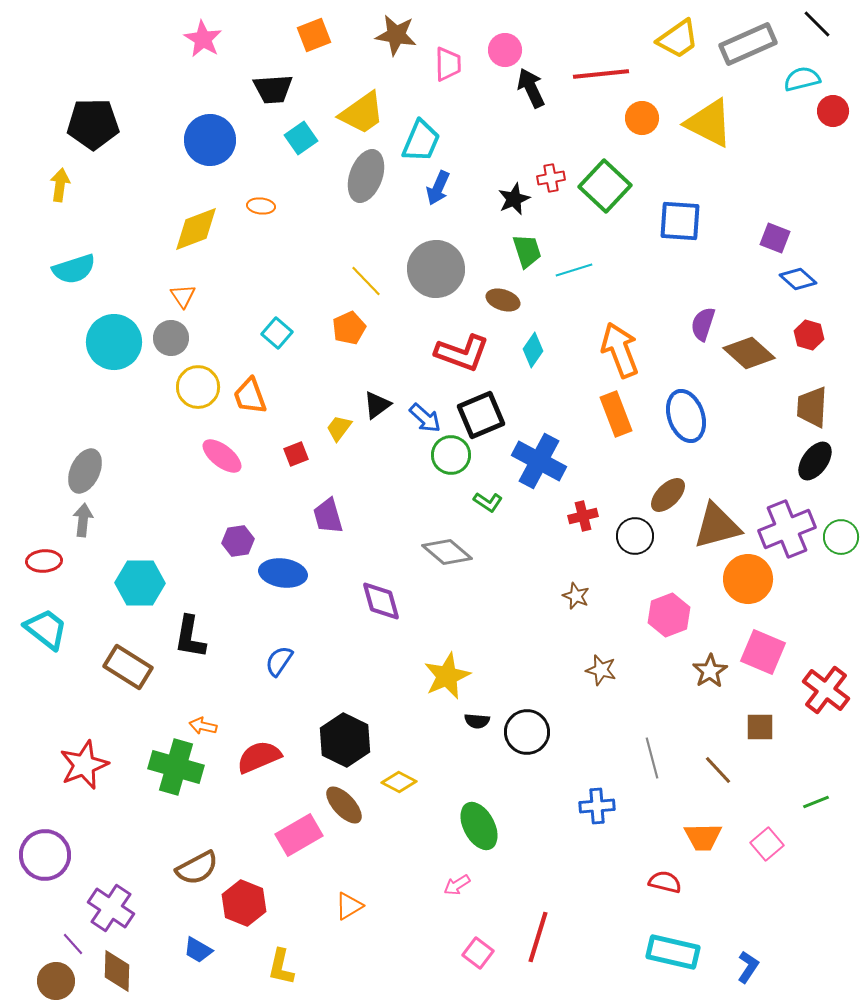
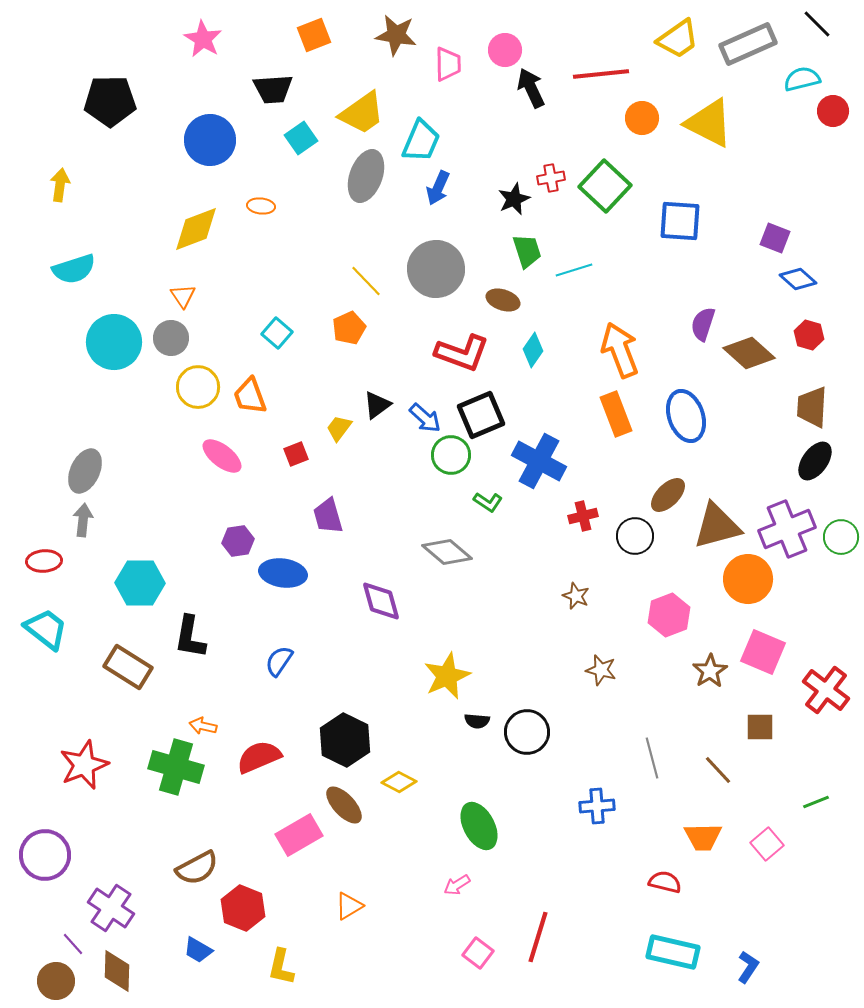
black pentagon at (93, 124): moved 17 px right, 23 px up
red hexagon at (244, 903): moved 1 px left, 5 px down
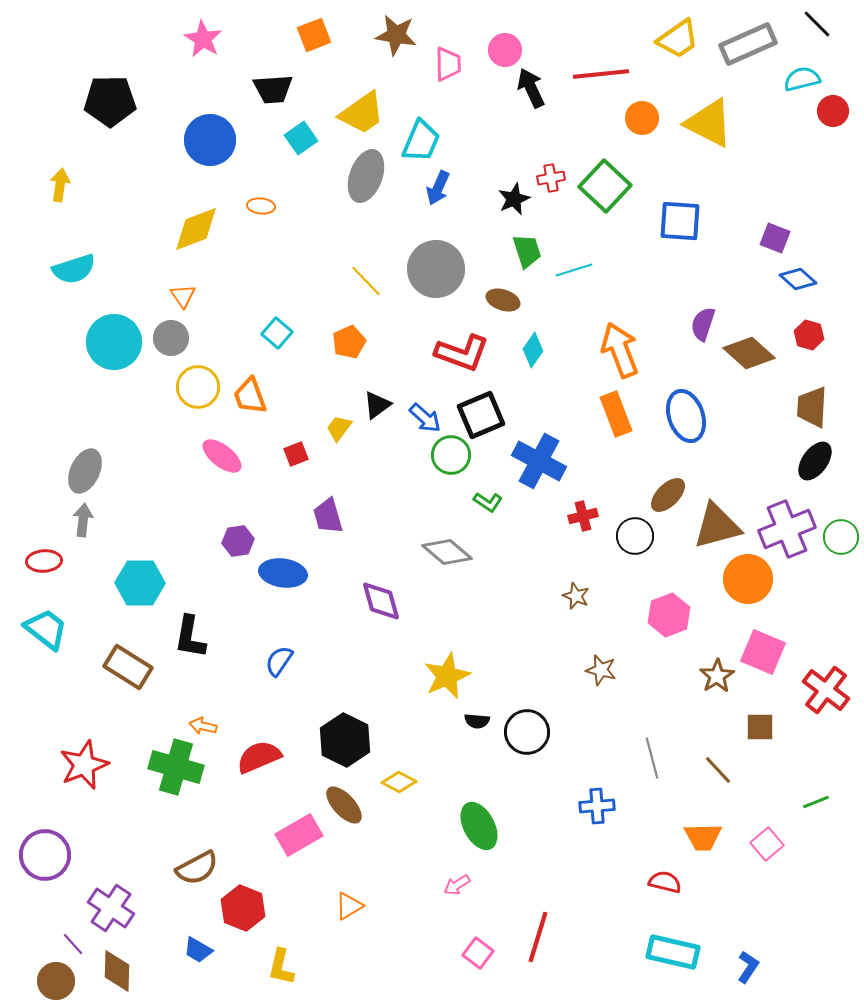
orange pentagon at (349, 328): moved 14 px down
brown star at (710, 671): moved 7 px right, 5 px down
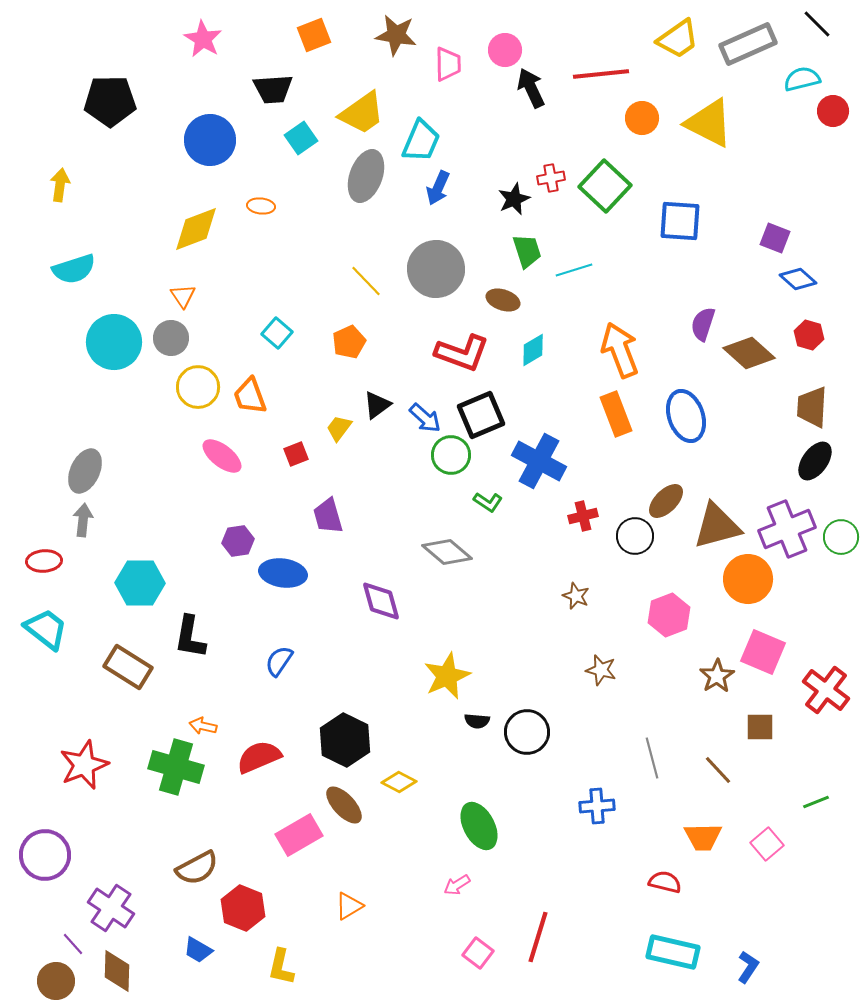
cyan diamond at (533, 350): rotated 24 degrees clockwise
brown ellipse at (668, 495): moved 2 px left, 6 px down
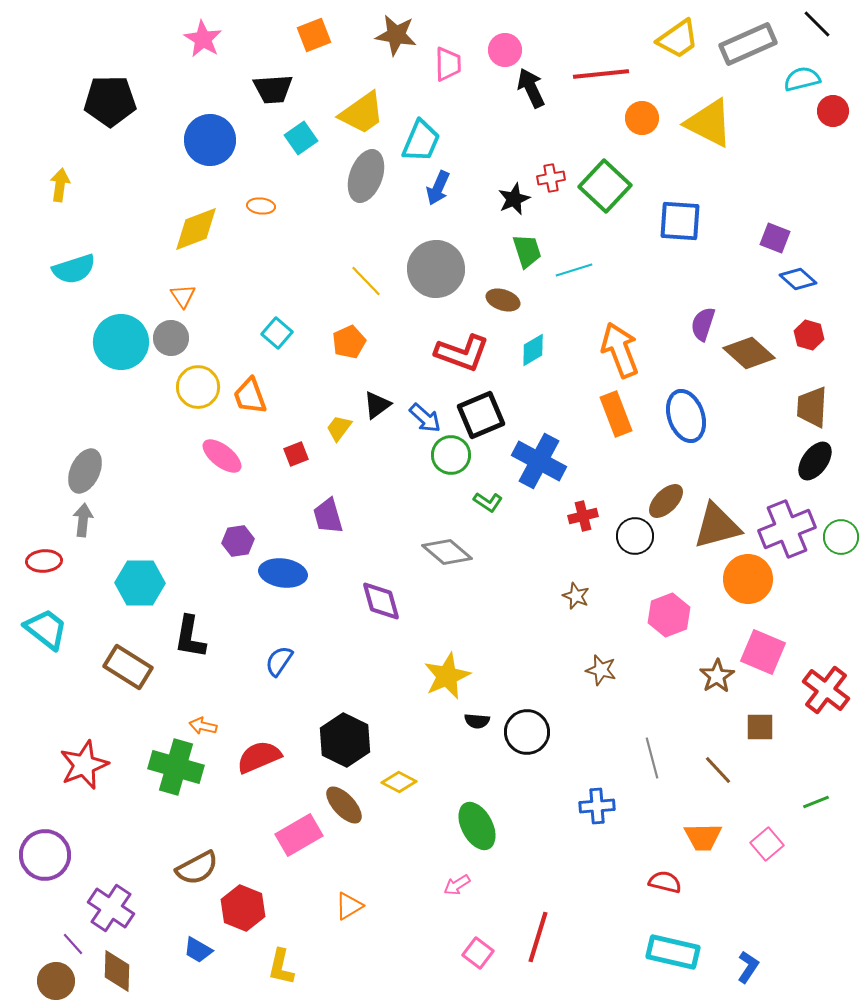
cyan circle at (114, 342): moved 7 px right
green ellipse at (479, 826): moved 2 px left
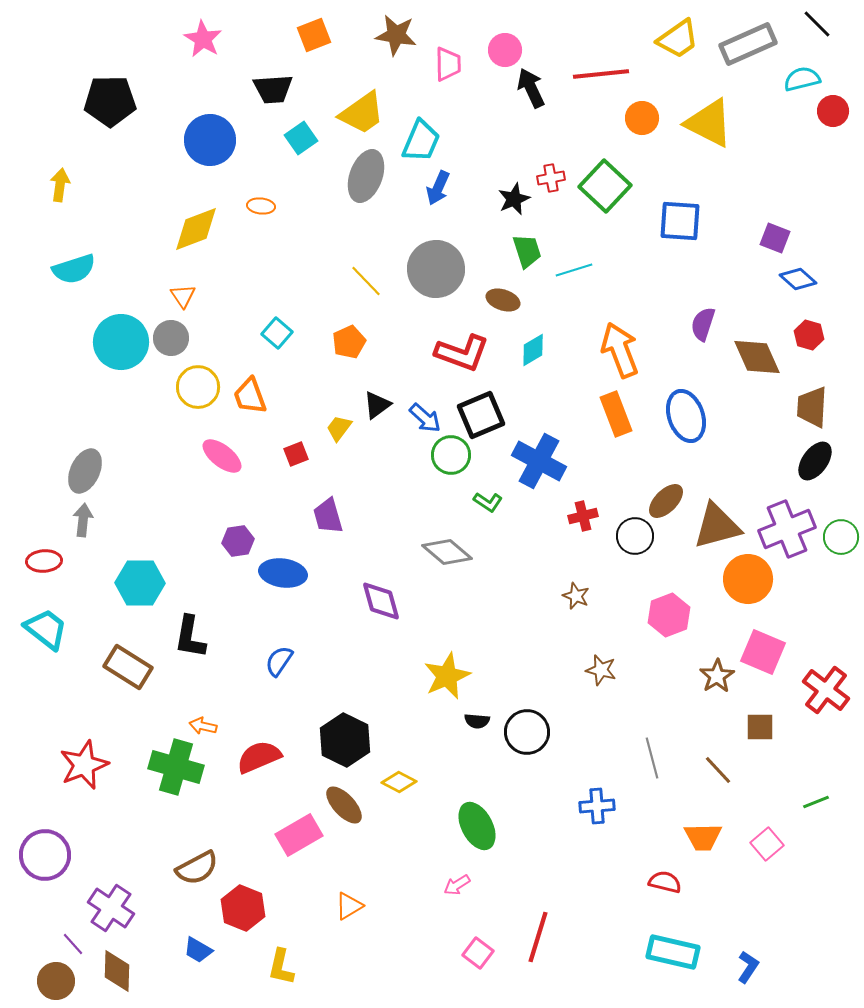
brown diamond at (749, 353): moved 8 px right, 4 px down; rotated 24 degrees clockwise
